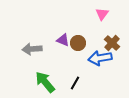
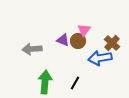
pink triangle: moved 18 px left, 16 px down
brown circle: moved 2 px up
green arrow: rotated 45 degrees clockwise
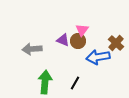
pink triangle: moved 2 px left
brown cross: moved 4 px right
blue arrow: moved 2 px left, 1 px up
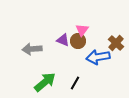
green arrow: rotated 45 degrees clockwise
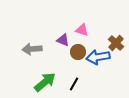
pink triangle: rotated 48 degrees counterclockwise
brown circle: moved 11 px down
black line: moved 1 px left, 1 px down
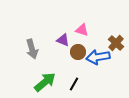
gray arrow: rotated 102 degrees counterclockwise
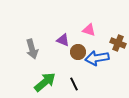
pink triangle: moved 7 px right
brown cross: moved 2 px right; rotated 21 degrees counterclockwise
blue arrow: moved 1 px left, 1 px down
black line: rotated 56 degrees counterclockwise
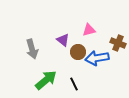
pink triangle: rotated 32 degrees counterclockwise
purple triangle: rotated 16 degrees clockwise
green arrow: moved 1 px right, 2 px up
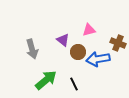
blue arrow: moved 1 px right, 1 px down
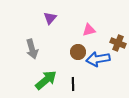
purple triangle: moved 13 px left, 22 px up; rotated 32 degrees clockwise
black line: moved 1 px left; rotated 24 degrees clockwise
